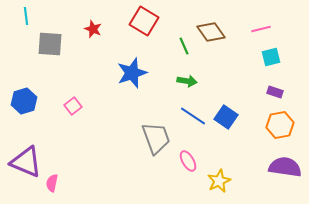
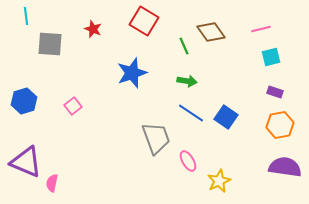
blue line: moved 2 px left, 3 px up
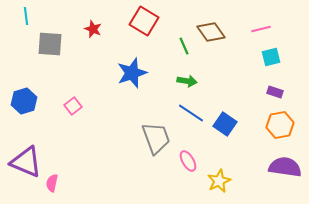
blue square: moved 1 px left, 7 px down
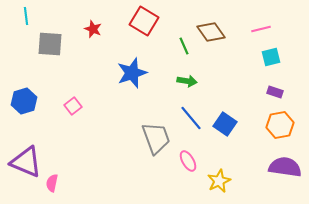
blue line: moved 5 px down; rotated 16 degrees clockwise
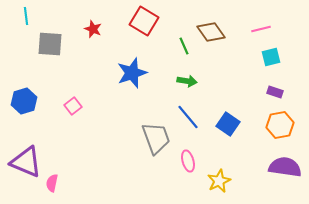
blue line: moved 3 px left, 1 px up
blue square: moved 3 px right
pink ellipse: rotated 15 degrees clockwise
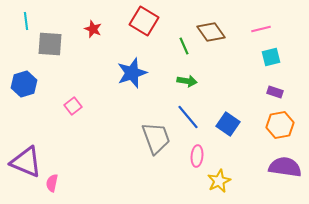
cyan line: moved 5 px down
blue hexagon: moved 17 px up
pink ellipse: moved 9 px right, 5 px up; rotated 20 degrees clockwise
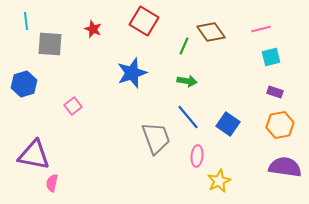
green line: rotated 48 degrees clockwise
purple triangle: moved 8 px right, 7 px up; rotated 12 degrees counterclockwise
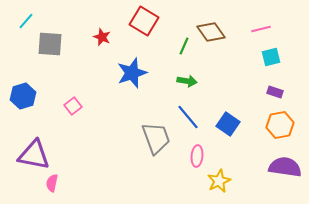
cyan line: rotated 48 degrees clockwise
red star: moved 9 px right, 8 px down
blue hexagon: moved 1 px left, 12 px down
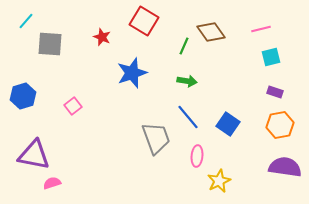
pink semicircle: rotated 60 degrees clockwise
